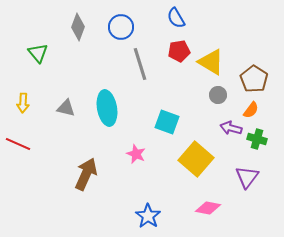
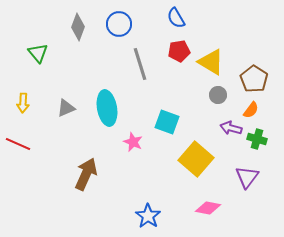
blue circle: moved 2 px left, 3 px up
gray triangle: rotated 36 degrees counterclockwise
pink star: moved 3 px left, 12 px up
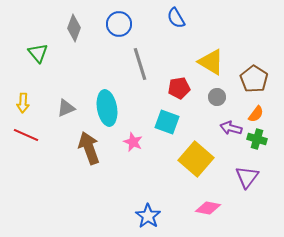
gray diamond: moved 4 px left, 1 px down
red pentagon: moved 37 px down
gray circle: moved 1 px left, 2 px down
orange semicircle: moved 5 px right, 4 px down
red line: moved 8 px right, 9 px up
brown arrow: moved 3 px right, 26 px up; rotated 44 degrees counterclockwise
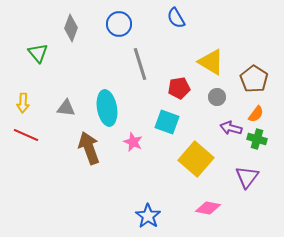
gray diamond: moved 3 px left
gray triangle: rotated 30 degrees clockwise
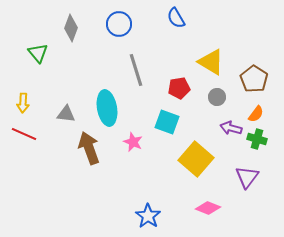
gray line: moved 4 px left, 6 px down
gray triangle: moved 6 px down
red line: moved 2 px left, 1 px up
pink diamond: rotated 10 degrees clockwise
